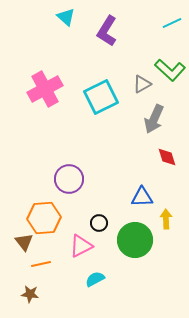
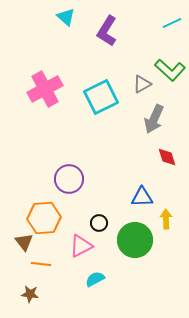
orange line: rotated 18 degrees clockwise
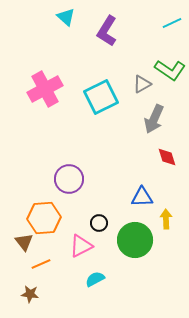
green L-shape: rotated 8 degrees counterclockwise
orange line: rotated 30 degrees counterclockwise
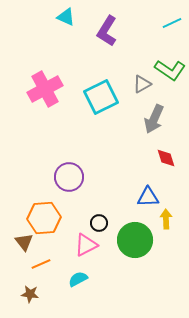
cyan triangle: rotated 18 degrees counterclockwise
red diamond: moved 1 px left, 1 px down
purple circle: moved 2 px up
blue triangle: moved 6 px right
pink triangle: moved 5 px right, 1 px up
cyan semicircle: moved 17 px left
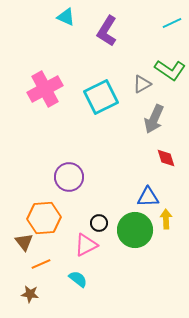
green circle: moved 10 px up
cyan semicircle: rotated 66 degrees clockwise
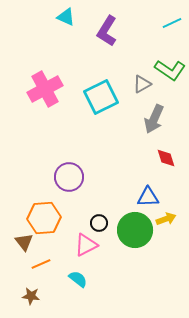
yellow arrow: rotated 72 degrees clockwise
brown star: moved 1 px right, 2 px down
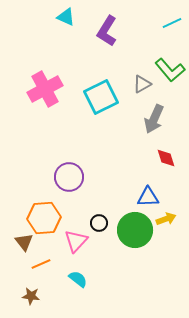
green L-shape: rotated 16 degrees clockwise
pink triangle: moved 10 px left, 4 px up; rotated 20 degrees counterclockwise
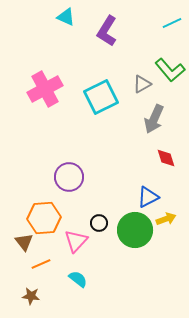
blue triangle: rotated 25 degrees counterclockwise
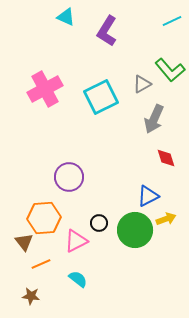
cyan line: moved 2 px up
blue triangle: moved 1 px up
pink triangle: rotated 20 degrees clockwise
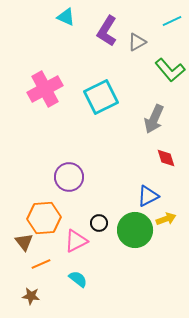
gray triangle: moved 5 px left, 42 px up
